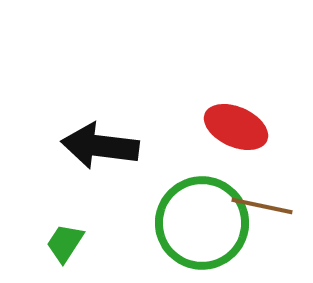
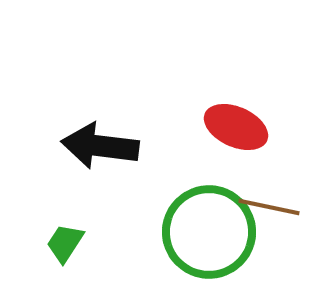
brown line: moved 7 px right, 1 px down
green circle: moved 7 px right, 9 px down
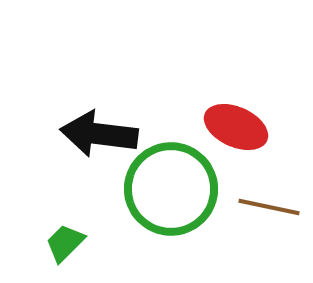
black arrow: moved 1 px left, 12 px up
green circle: moved 38 px left, 43 px up
green trapezoid: rotated 12 degrees clockwise
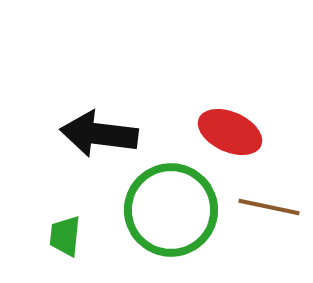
red ellipse: moved 6 px left, 5 px down
green circle: moved 21 px down
green trapezoid: moved 7 px up; rotated 39 degrees counterclockwise
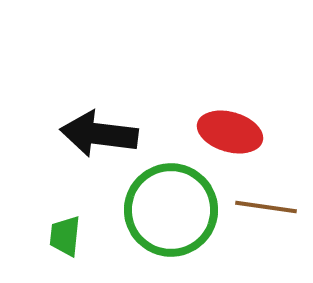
red ellipse: rotated 8 degrees counterclockwise
brown line: moved 3 px left; rotated 4 degrees counterclockwise
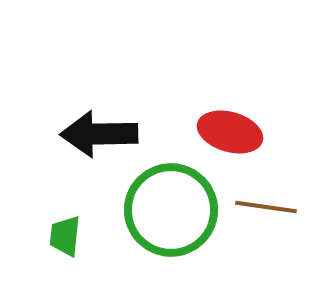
black arrow: rotated 8 degrees counterclockwise
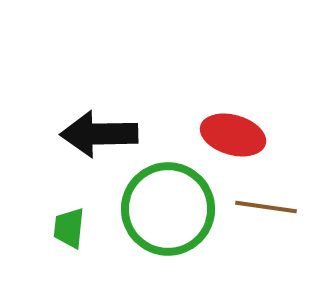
red ellipse: moved 3 px right, 3 px down
green circle: moved 3 px left, 1 px up
green trapezoid: moved 4 px right, 8 px up
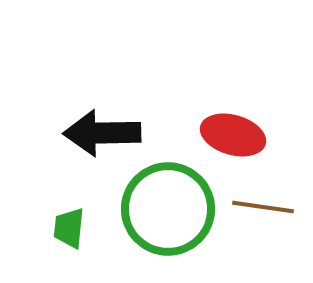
black arrow: moved 3 px right, 1 px up
brown line: moved 3 px left
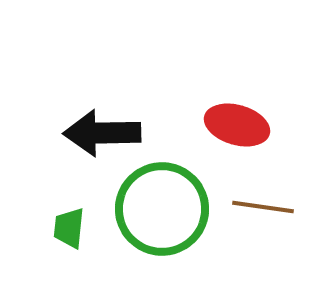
red ellipse: moved 4 px right, 10 px up
green circle: moved 6 px left
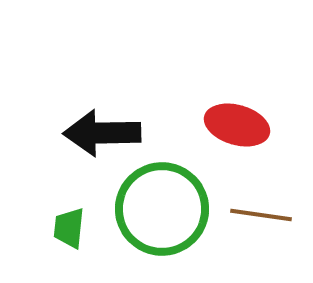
brown line: moved 2 px left, 8 px down
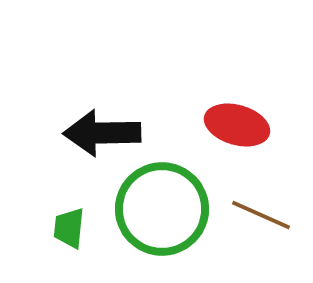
brown line: rotated 16 degrees clockwise
